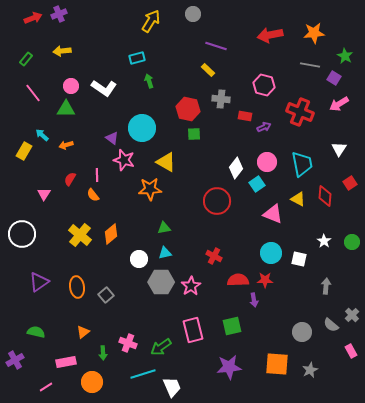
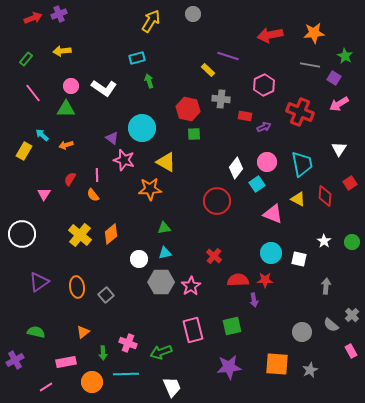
purple line at (216, 46): moved 12 px right, 10 px down
pink hexagon at (264, 85): rotated 20 degrees clockwise
red cross at (214, 256): rotated 14 degrees clockwise
green arrow at (161, 347): moved 5 px down; rotated 15 degrees clockwise
cyan line at (143, 374): moved 17 px left; rotated 15 degrees clockwise
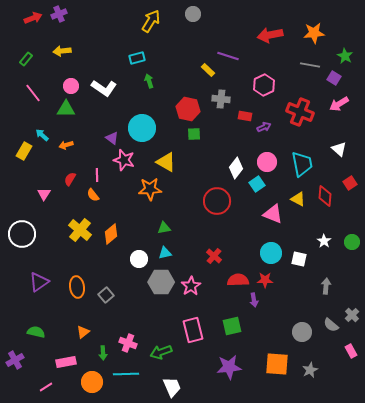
white triangle at (339, 149): rotated 21 degrees counterclockwise
yellow cross at (80, 235): moved 5 px up
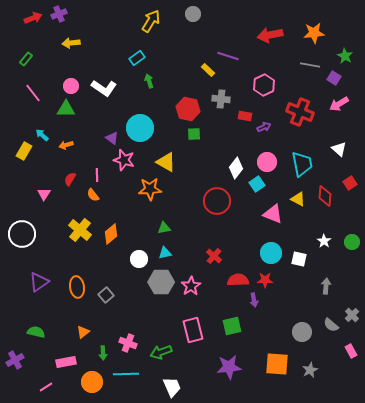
yellow arrow at (62, 51): moved 9 px right, 8 px up
cyan rectangle at (137, 58): rotated 21 degrees counterclockwise
cyan circle at (142, 128): moved 2 px left
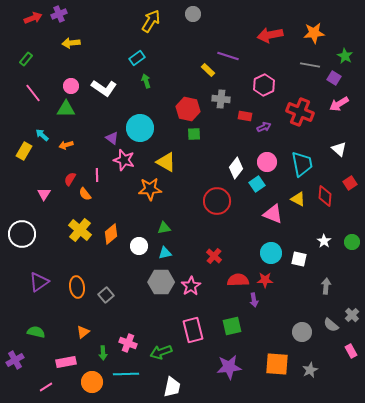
green arrow at (149, 81): moved 3 px left
orange semicircle at (93, 195): moved 8 px left, 1 px up
white circle at (139, 259): moved 13 px up
white trapezoid at (172, 387): rotated 35 degrees clockwise
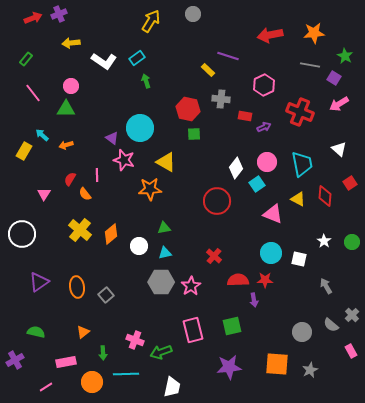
white L-shape at (104, 88): moved 27 px up
gray arrow at (326, 286): rotated 35 degrees counterclockwise
pink cross at (128, 343): moved 7 px right, 3 px up
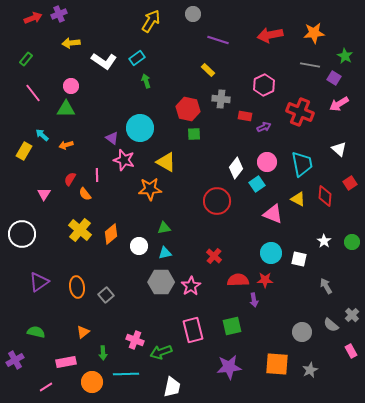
purple line at (228, 56): moved 10 px left, 16 px up
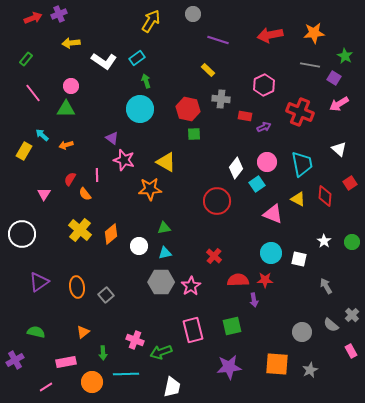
cyan circle at (140, 128): moved 19 px up
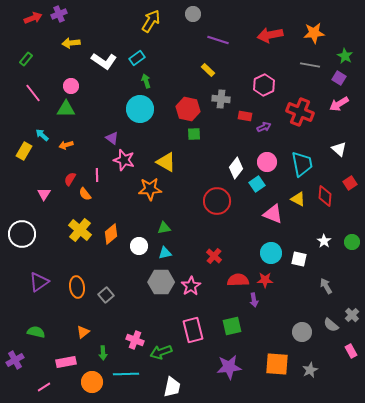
purple square at (334, 78): moved 5 px right
pink line at (46, 387): moved 2 px left
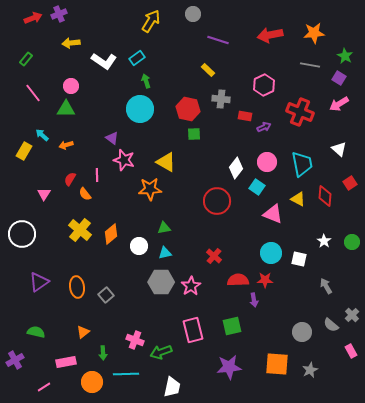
cyan square at (257, 184): moved 3 px down; rotated 21 degrees counterclockwise
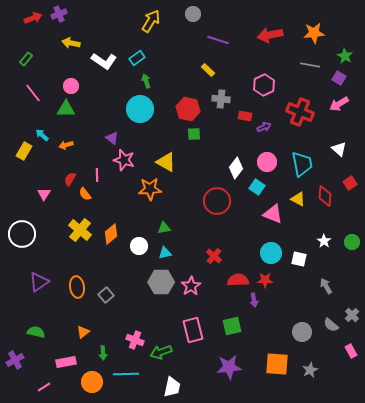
yellow arrow at (71, 43): rotated 18 degrees clockwise
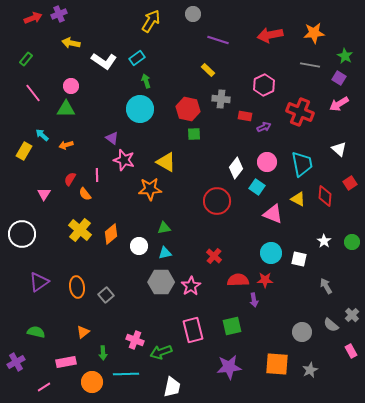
purple cross at (15, 360): moved 1 px right, 2 px down
